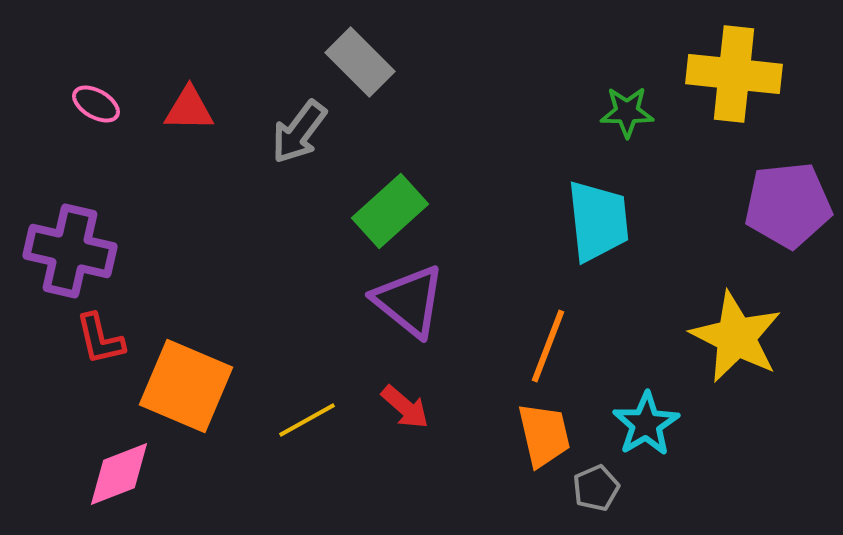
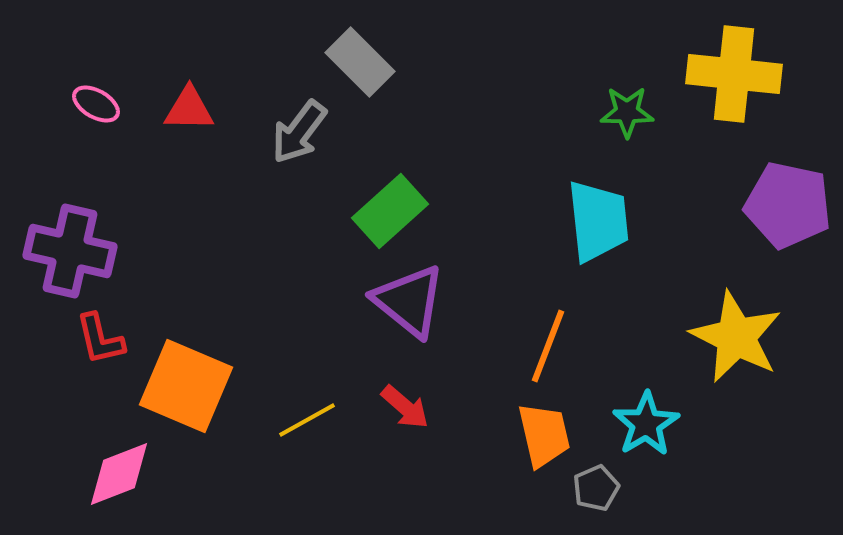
purple pentagon: rotated 18 degrees clockwise
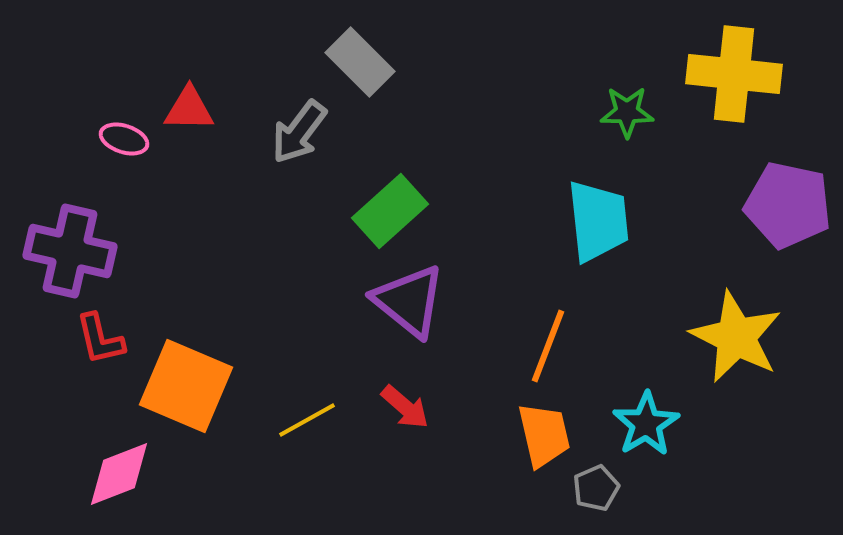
pink ellipse: moved 28 px right, 35 px down; rotated 12 degrees counterclockwise
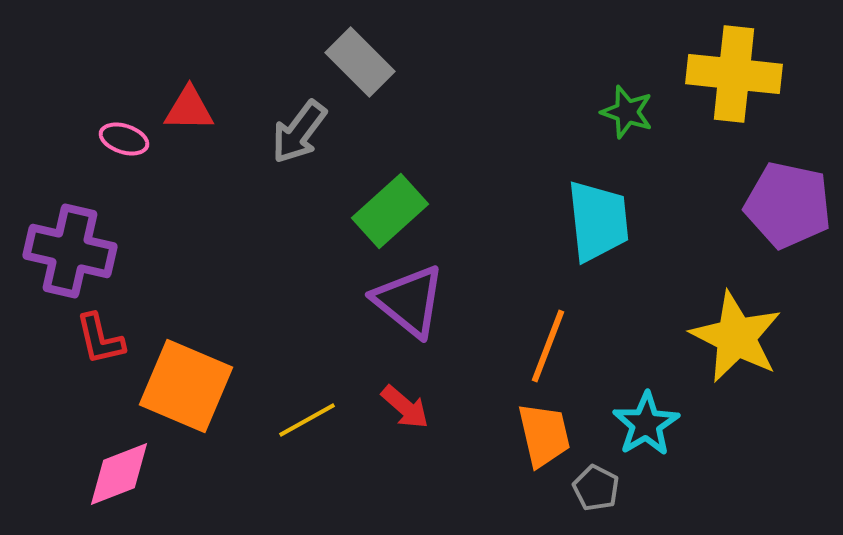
green star: rotated 18 degrees clockwise
gray pentagon: rotated 21 degrees counterclockwise
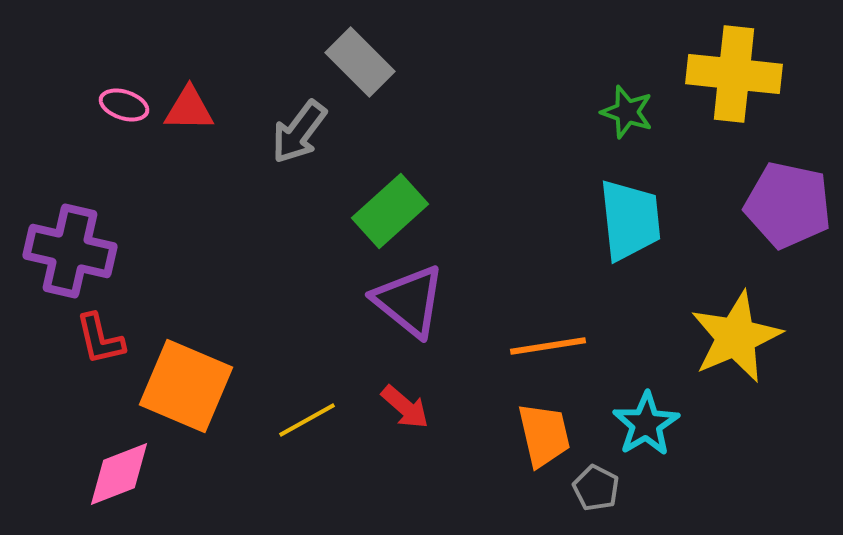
pink ellipse: moved 34 px up
cyan trapezoid: moved 32 px right, 1 px up
yellow star: rotated 22 degrees clockwise
orange line: rotated 60 degrees clockwise
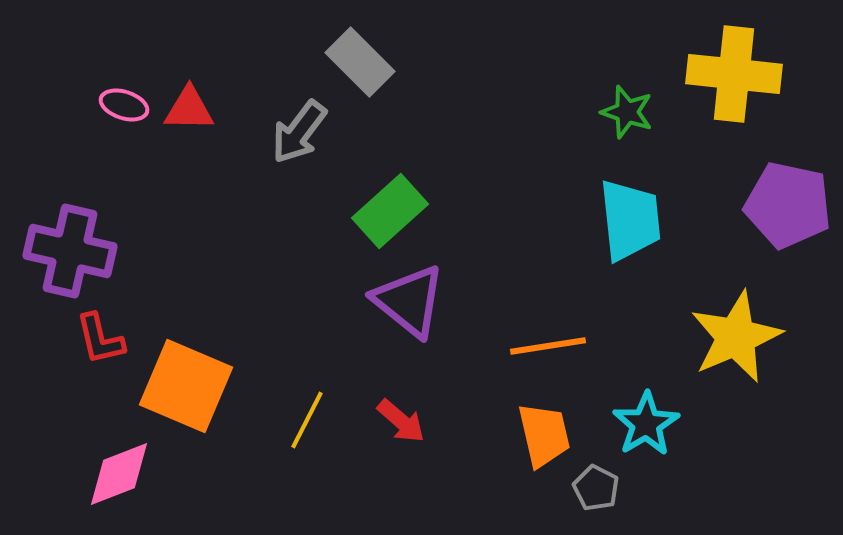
red arrow: moved 4 px left, 14 px down
yellow line: rotated 34 degrees counterclockwise
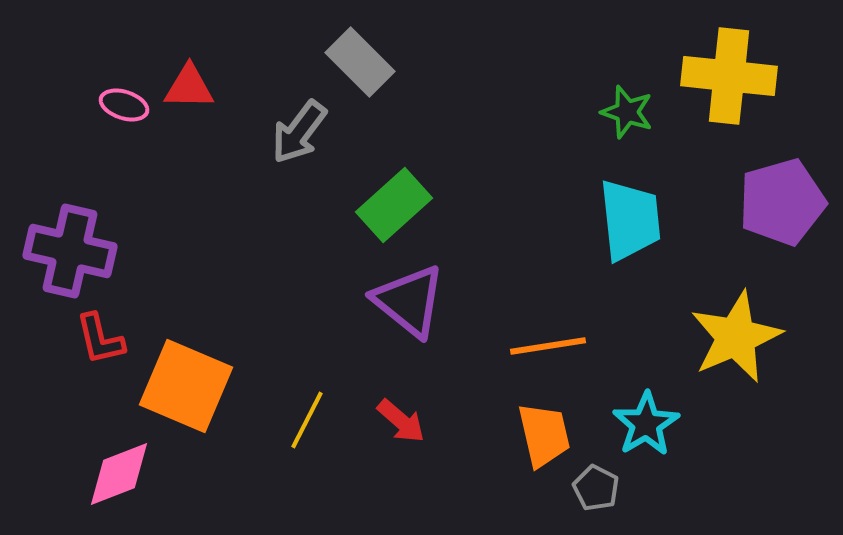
yellow cross: moved 5 px left, 2 px down
red triangle: moved 22 px up
purple pentagon: moved 6 px left, 3 px up; rotated 28 degrees counterclockwise
green rectangle: moved 4 px right, 6 px up
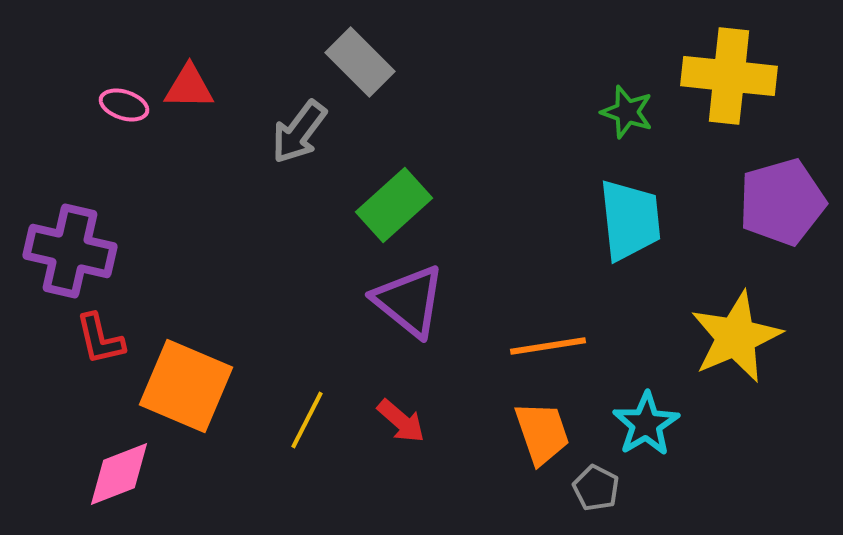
orange trapezoid: moved 2 px left, 2 px up; rotated 6 degrees counterclockwise
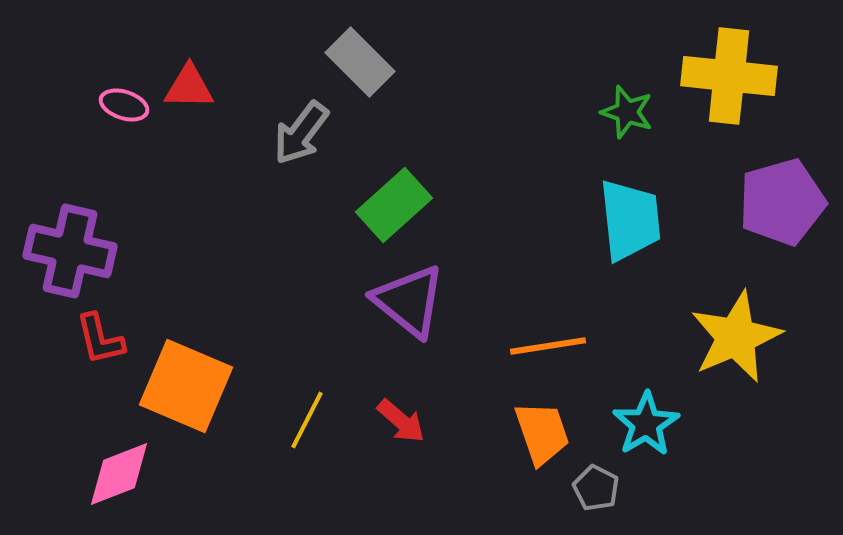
gray arrow: moved 2 px right, 1 px down
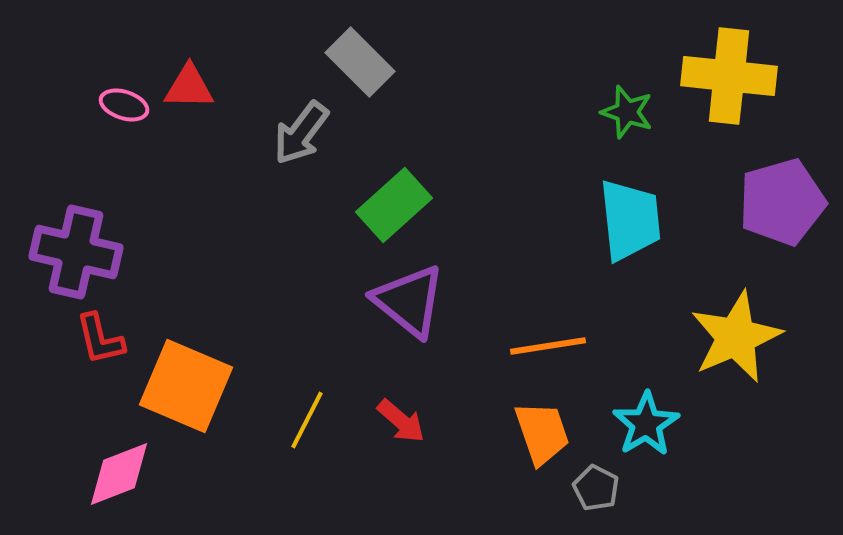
purple cross: moved 6 px right, 1 px down
